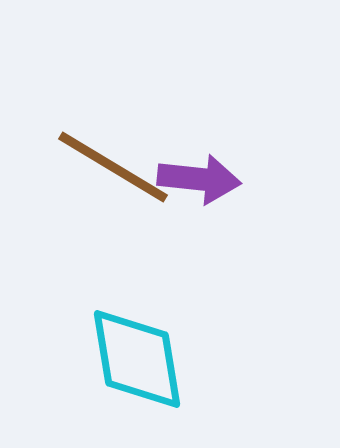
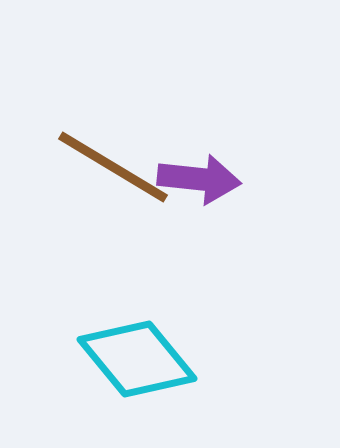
cyan diamond: rotated 30 degrees counterclockwise
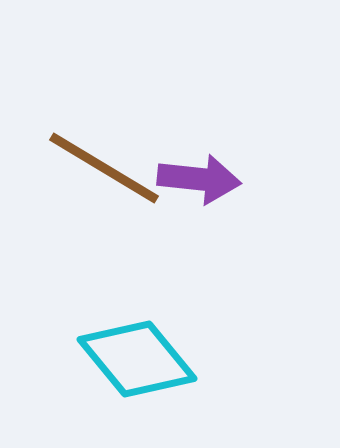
brown line: moved 9 px left, 1 px down
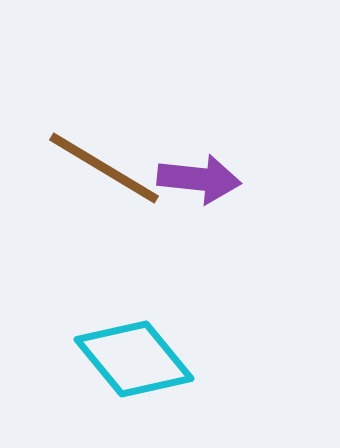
cyan diamond: moved 3 px left
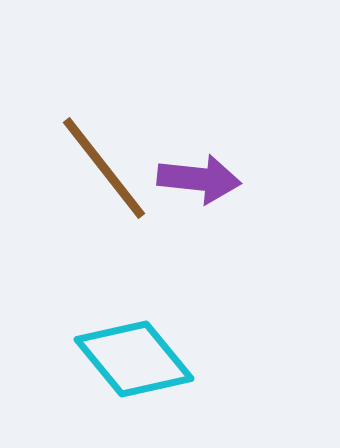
brown line: rotated 21 degrees clockwise
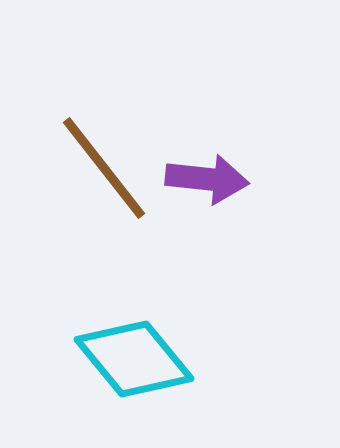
purple arrow: moved 8 px right
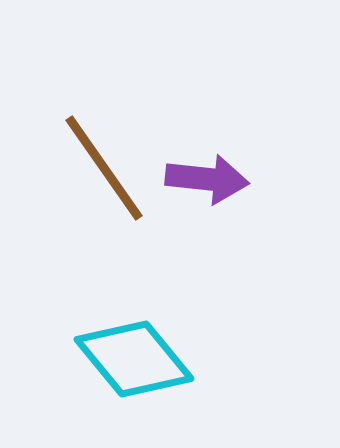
brown line: rotated 3 degrees clockwise
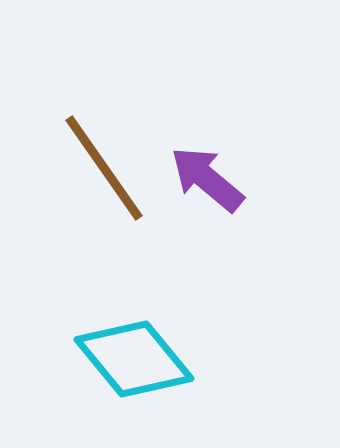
purple arrow: rotated 146 degrees counterclockwise
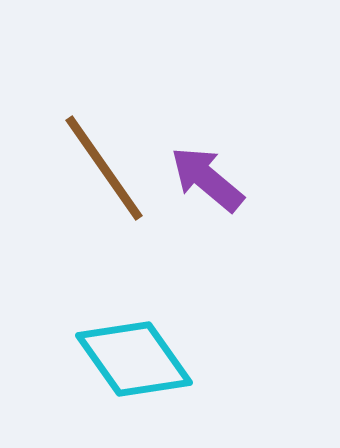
cyan diamond: rotated 4 degrees clockwise
